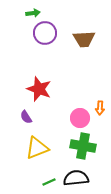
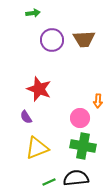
purple circle: moved 7 px right, 7 px down
orange arrow: moved 2 px left, 7 px up
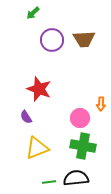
green arrow: rotated 144 degrees clockwise
orange arrow: moved 3 px right, 3 px down
green line: rotated 16 degrees clockwise
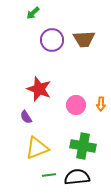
pink circle: moved 4 px left, 13 px up
black semicircle: moved 1 px right, 1 px up
green line: moved 7 px up
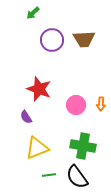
black semicircle: rotated 120 degrees counterclockwise
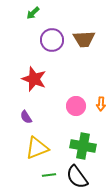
red star: moved 5 px left, 10 px up
pink circle: moved 1 px down
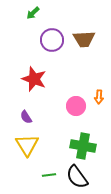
orange arrow: moved 2 px left, 7 px up
yellow triangle: moved 10 px left, 3 px up; rotated 40 degrees counterclockwise
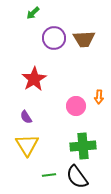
purple circle: moved 2 px right, 2 px up
red star: rotated 20 degrees clockwise
green cross: rotated 15 degrees counterclockwise
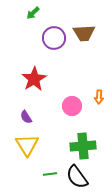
brown trapezoid: moved 6 px up
pink circle: moved 4 px left
green line: moved 1 px right, 1 px up
